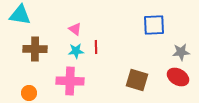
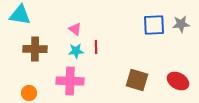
gray star: moved 28 px up
red ellipse: moved 4 px down
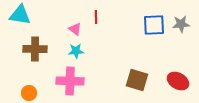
red line: moved 30 px up
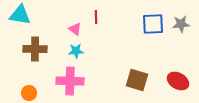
blue square: moved 1 px left, 1 px up
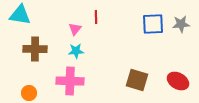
pink triangle: rotated 32 degrees clockwise
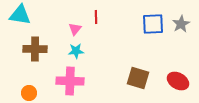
gray star: rotated 24 degrees counterclockwise
brown square: moved 1 px right, 2 px up
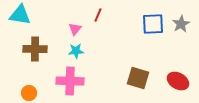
red line: moved 2 px right, 2 px up; rotated 24 degrees clockwise
